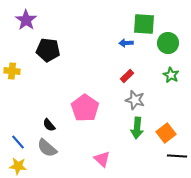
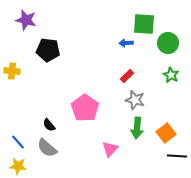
purple star: rotated 20 degrees counterclockwise
pink triangle: moved 8 px right, 10 px up; rotated 30 degrees clockwise
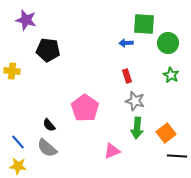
red rectangle: rotated 64 degrees counterclockwise
gray star: moved 1 px down
pink triangle: moved 2 px right, 2 px down; rotated 24 degrees clockwise
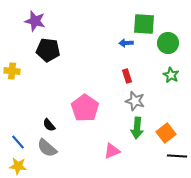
purple star: moved 9 px right, 1 px down
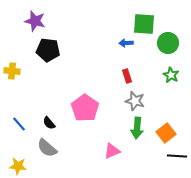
black semicircle: moved 2 px up
blue line: moved 1 px right, 18 px up
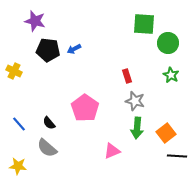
blue arrow: moved 52 px left, 6 px down; rotated 24 degrees counterclockwise
yellow cross: moved 2 px right; rotated 21 degrees clockwise
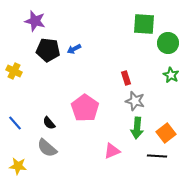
red rectangle: moved 1 px left, 2 px down
blue line: moved 4 px left, 1 px up
black line: moved 20 px left
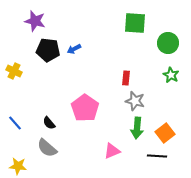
green square: moved 9 px left, 1 px up
red rectangle: rotated 24 degrees clockwise
orange square: moved 1 px left
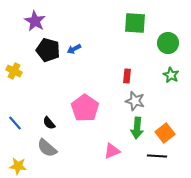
purple star: rotated 15 degrees clockwise
black pentagon: rotated 10 degrees clockwise
red rectangle: moved 1 px right, 2 px up
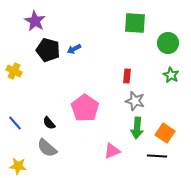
orange square: rotated 18 degrees counterclockwise
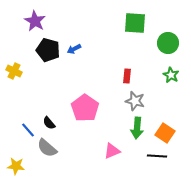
blue line: moved 13 px right, 7 px down
yellow star: moved 2 px left
